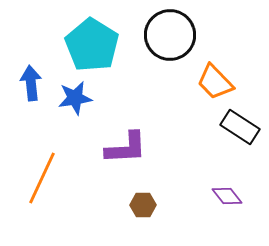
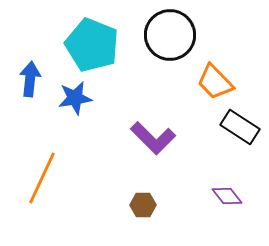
cyan pentagon: rotated 10 degrees counterclockwise
blue arrow: moved 1 px left, 4 px up; rotated 12 degrees clockwise
purple L-shape: moved 27 px right, 10 px up; rotated 48 degrees clockwise
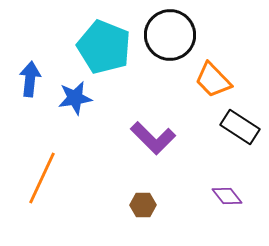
cyan pentagon: moved 12 px right, 2 px down
orange trapezoid: moved 2 px left, 2 px up
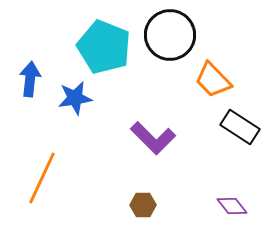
purple diamond: moved 5 px right, 10 px down
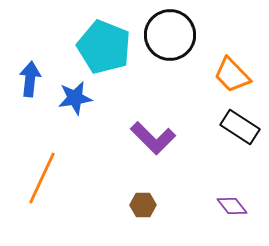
orange trapezoid: moved 19 px right, 5 px up
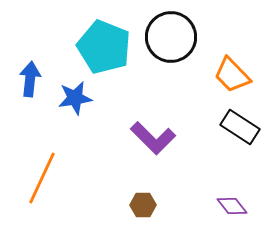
black circle: moved 1 px right, 2 px down
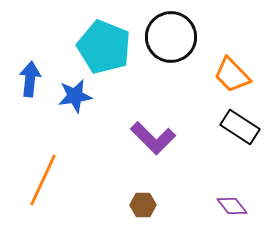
blue star: moved 2 px up
orange line: moved 1 px right, 2 px down
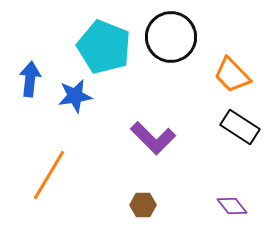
orange line: moved 6 px right, 5 px up; rotated 6 degrees clockwise
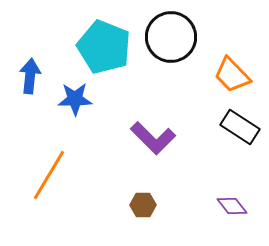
blue arrow: moved 3 px up
blue star: moved 3 px down; rotated 8 degrees clockwise
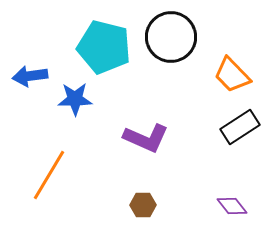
cyan pentagon: rotated 8 degrees counterclockwise
blue arrow: rotated 104 degrees counterclockwise
black rectangle: rotated 66 degrees counterclockwise
purple L-shape: moved 7 px left; rotated 21 degrees counterclockwise
